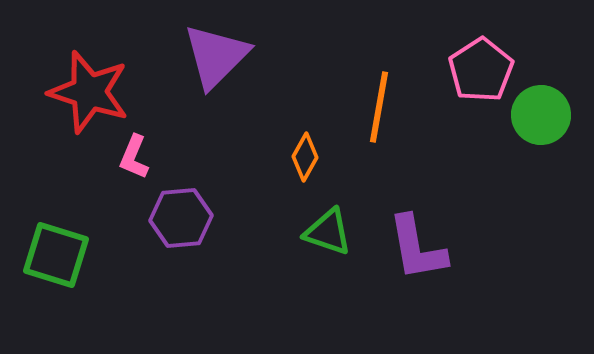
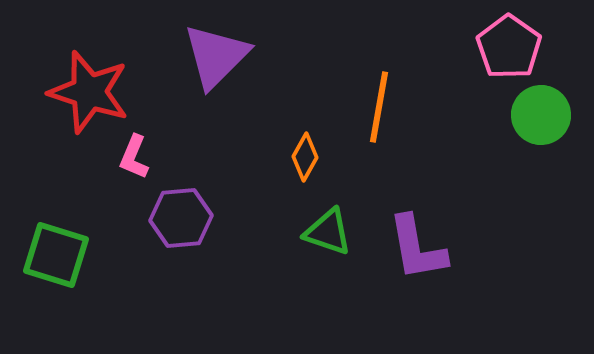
pink pentagon: moved 28 px right, 23 px up; rotated 4 degrees counterclockwise
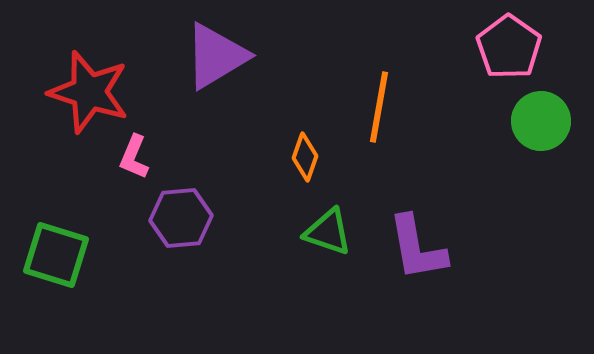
purple triangle: rotated 14 degrees clockwise
green circle: moved 6 px down
orange diamond: rotated 9 degrees counterclockwise
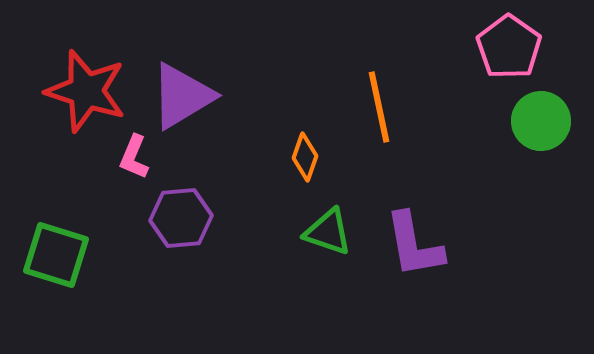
purple triangle: moved 34 px left, 40 px down
red star: moved 3 px left, 1 px up
orange line: rotated 22 degrees counterclockwise
purple L-shape: moved 3 px left, 3 px up
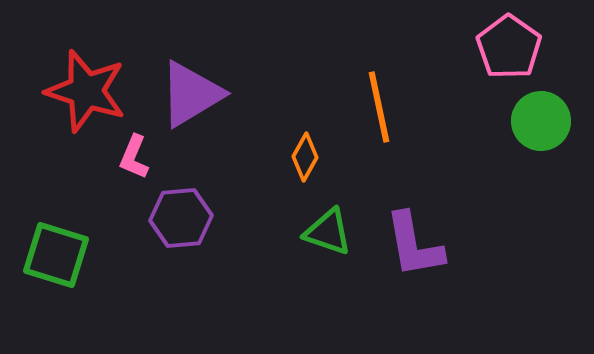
purple triangle: moved 9 px right, 2 px up
orange diamond: rotated 9 degrees clockwise
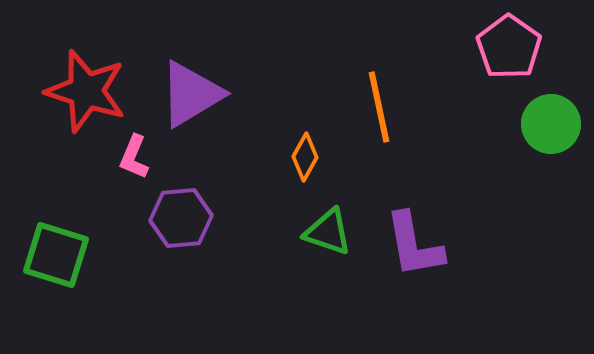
green circle: moved 10 px right, 3 px down
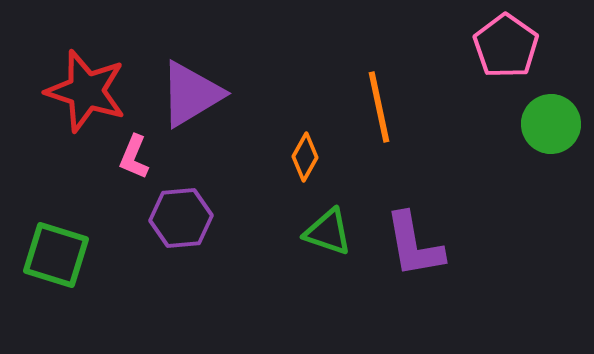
pink pentagon: moved 3 px left, 1 px up
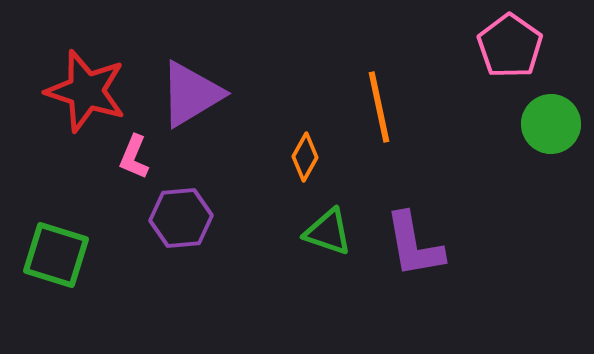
pink pentagon: moved 4 px right
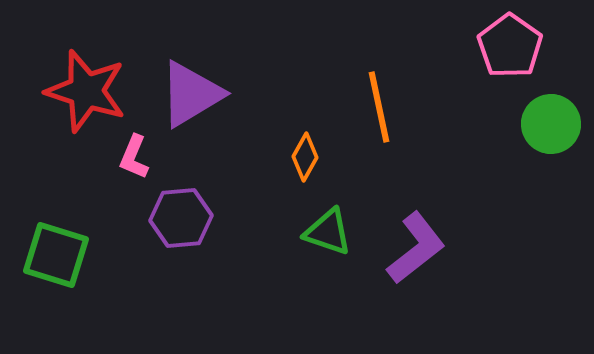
purple L-shape: moved 2 px right, 3 px down; rotated 118 degrees counterclockwise
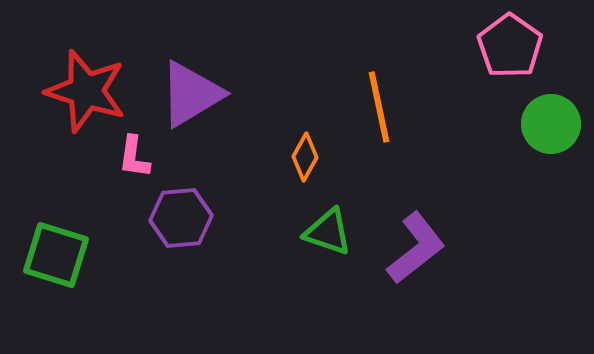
pink L-shape: rotated 15 degrees counterclockwise
